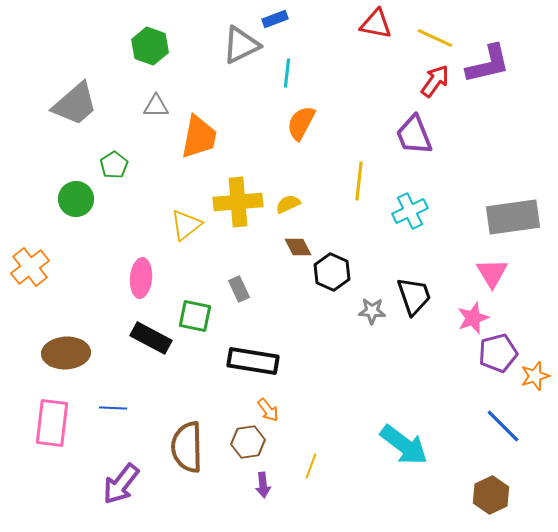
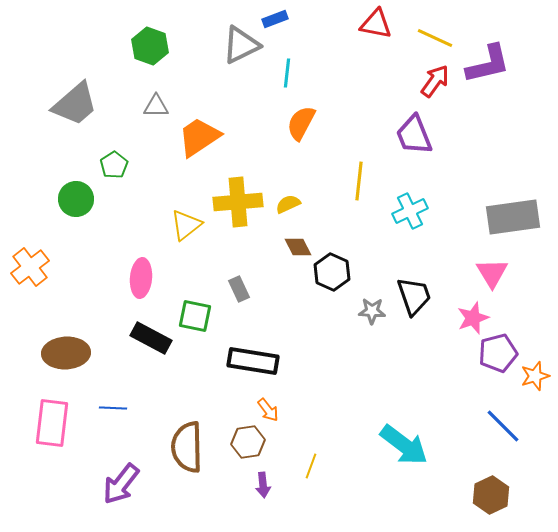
orange trapezoid at (199, 137): rotated 135 degrees counterclockwise
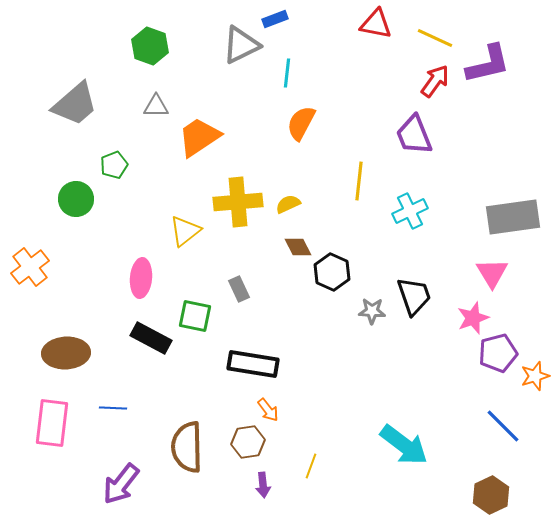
green pentagon at (114, 165): rotated 12 degrees clockwise
yellow triangle at (186, 225): moved 1 px left, 6 px down
black rectangle at (253, 361): moved 3 px down
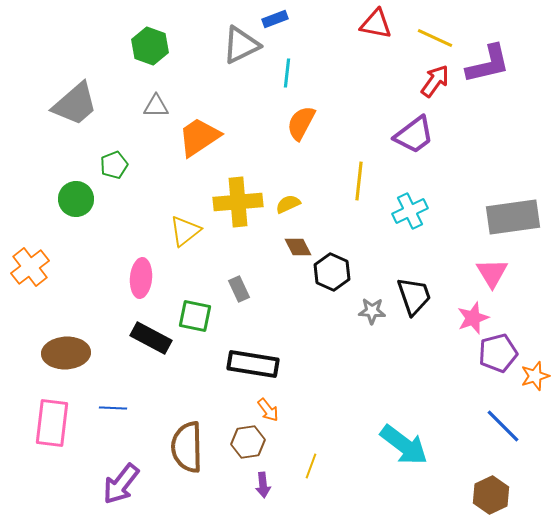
purple trapezoid at (414, 135): rotated 105 degrees counterclockwise
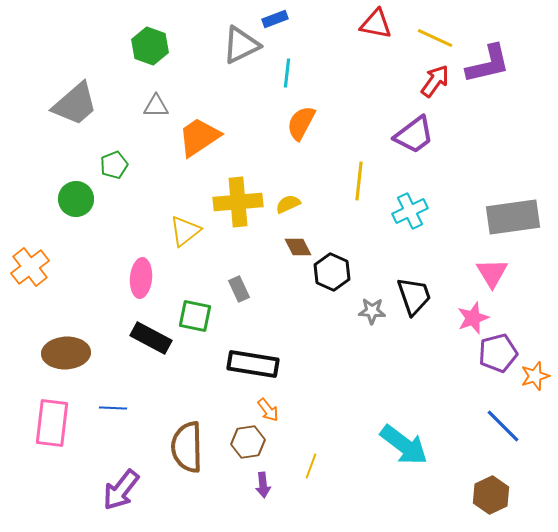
purple arrow at (121, 484): moved 6 px down
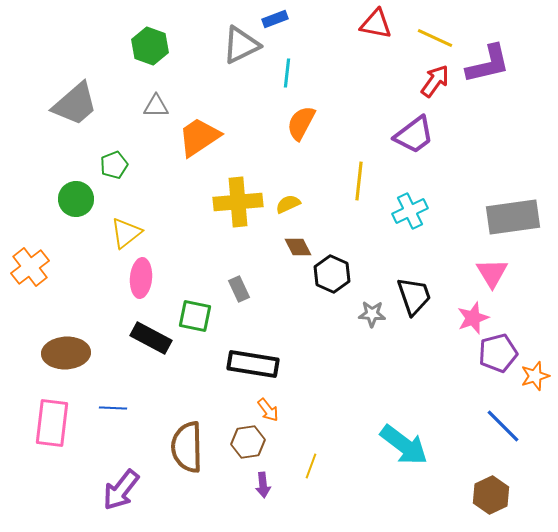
yellow triangle at (185, 231): moved 59 px left, 2 px down
black hexagon at (332, 272): moved 2 px down
gray star at (372, 311): moved 3 px down
